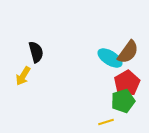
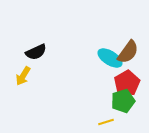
black semicircle: rotated 80 degrees clockwise
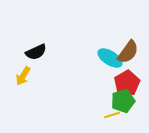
yellow line: moved 6 px right, 7 px up
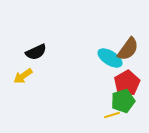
brown semicircle: moved 3 px up
yellow arrow: rotated 24 degrees clockwise
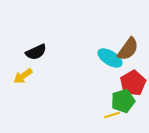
red pentagon: moved 6 px right
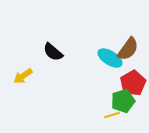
black semicircle: moved 17 px right; rotated 65 degrees clockwise
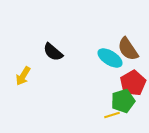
brown semicircle: rotated 110 degrees clockwise
yellow arrow: rotated 24 degrees counterclockwise
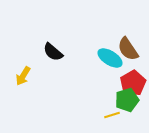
green pentagon: moved 4 px right, 1 px up
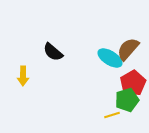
brown semicircle: rotated 75 degrees clockwise
yellow arrow: rotated 30 degrees counterclockwise
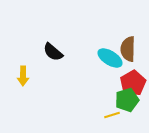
brown semicircle: rotated 40 degrees counterclockwise
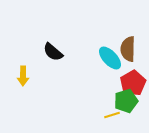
cyan ellipse: rotated 15 degrees clockwise
green pentagon: moved 1 px left, 1 px down
